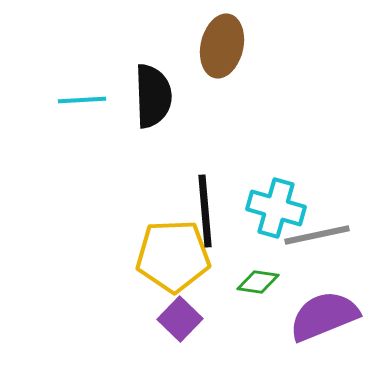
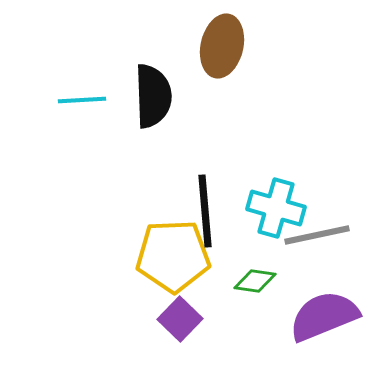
green diamond: moved 3 px left, 1 px up
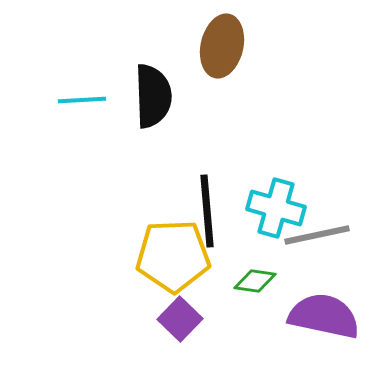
black line: moved 2 px right
purple semicircle: rotated 34 degrees clockwise
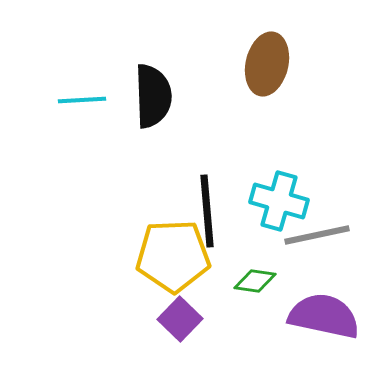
brown ellipse: moved 45 px right, 18 px down
cyan cross: moved 3 px right, 7 px up
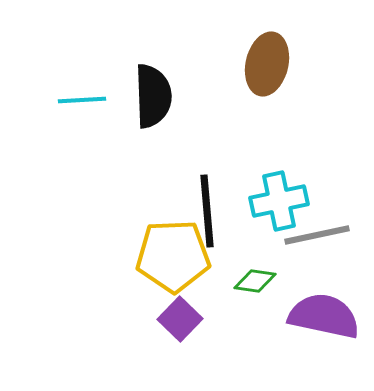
cyan cross: rotated 28 degrees counterclockwise
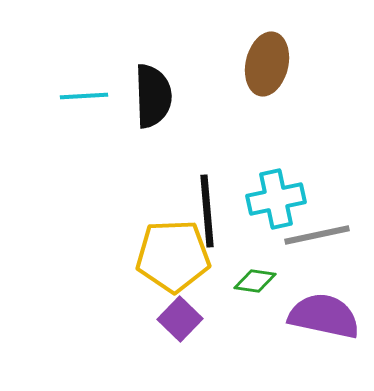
cyan line: moved 2 px right, 4 px up
cyan cross: moved 3 px left, 2 px up
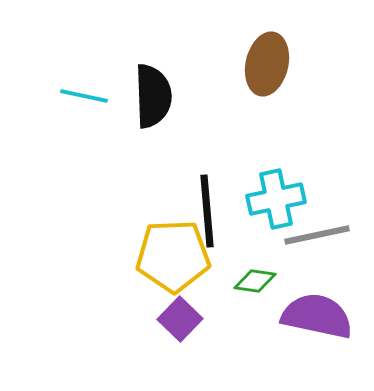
cyan line: rotated 15 degrees clockwise
purple semicircle: moved 7 px left
